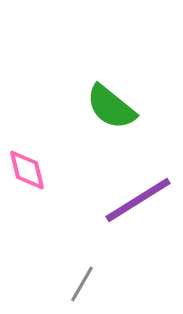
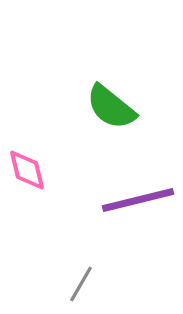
purple line: rotated 18 degrees clockwise
gray line: moved 1 px left
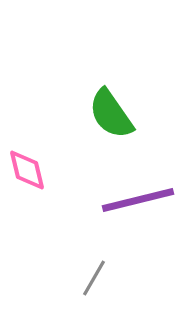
green semicircle: moved 7 px down; rotated 16 degrees clockwise
gray line: moved 13 px right, 6 px up
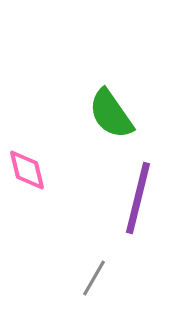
purple line: moved 2 px up; rotated 62 degrees counterclockwise
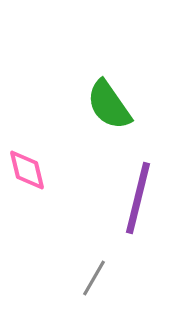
green semicircle: moved 2 px left, 9 px up
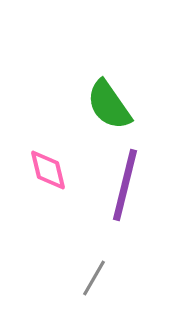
pink diamond: moved 21 px right
purple line: moved 13 px left, 13 px up
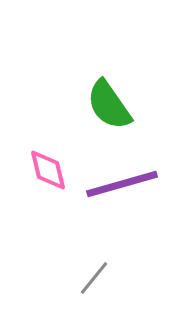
purple line: moved 3 px left, 1 px up; rotated 60 degrees clockwise
gray line: rotated 9 degrees clockwise
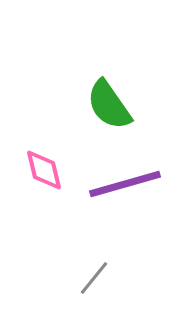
pink diamond: moved 4 px left
purple line: moved 3 px right
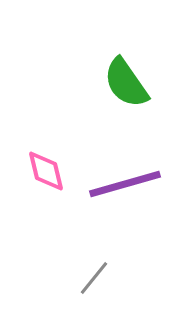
green semicircle: moved 17 px right, 22 px up
pink diamond: moved 2 px right, 1 px down
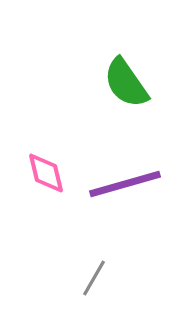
pink diamond: moved 2 px down
gray line: rotated 9 degrees counterclockwise
